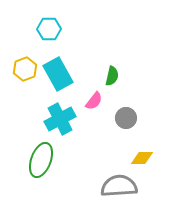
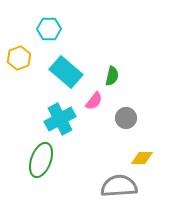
yellow hexagon: moved 6 px left, 11 px up
cyan rectangle: moved 8 px right, 2 px up; rotated 20 degrees counterclockwise
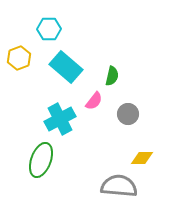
cyan rectangle: moved 5 px up
gray circle: moved 2 px right, 4 px up
gray semicircle: rotated 9 degrees clockwise
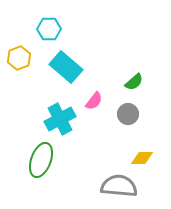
green semicircle: moved 22 px right, 6 px down; rotated 36 degrees clockwise
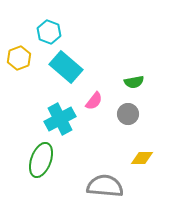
cyan hexagon: moved 3 px down; rotated 20 degrees clockwise
green semicircle: rotated 30 degrees clockwise
gray semicircle: moved 14 px left
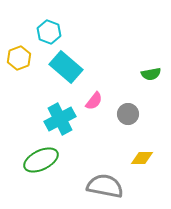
green semicircle: moved 17 px right, 8 px up
green ellipse: rotated 44 degrees clockwise
gray semicircle: rotated 6 degrees clockwise
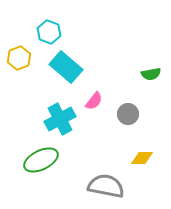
gray semicircle: moved 1 px right
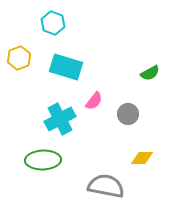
cyan hexagon: moved 4 px right, 9 px up
cyan rectangle: rotated 24 degrees counterclockwise
green semicircle: moved 1 px left, 1 px up; rotated 18 degrees counterclockwise
green ellipse: moved 2 px right; rotated 24 degrees clockwise
